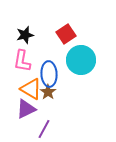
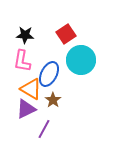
black star: rotated 18 degrees clockwise
blue ellipse: rotated 30 degrees clockwise
brown star: moved 5 px right, 8 px down
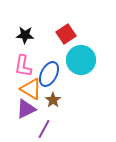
pink L-shape: moved 1 px right, 5 px down
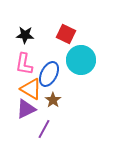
red square: rotated 30 degrees counterclockwise
pink L-shape: moved 1 px right, 2 px up
